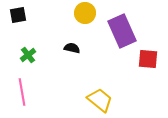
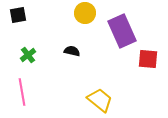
black semicircle: moved 3 px down
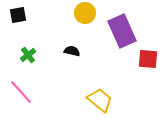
pink line: moved 1 px left; rotated 32 degrees counterclockwise
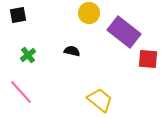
yellow circle: moved 4 px right
purple rectangle: moved 2 px right, 1 px down; rotated 28 degrees counterclockwise
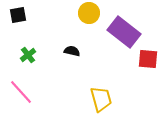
yellow trapezoid: moved 1 px right, 1 px up; rotated 36 degrees clockwise
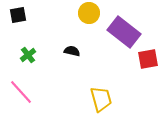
red square: rotated 15 degrees counterclockwise
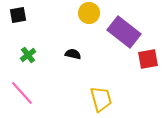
black semicircle: moved 1 px right, 3 px down
pink line: moved 1 px right, 1 px down
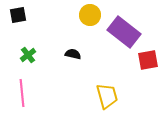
yellow circle: moved 1 px right, 2 px down
red square: moved 1 px down
pink line: rotated 36 degrees clockwise
yellow trapezoid: moved 6 px right, 3 px up
